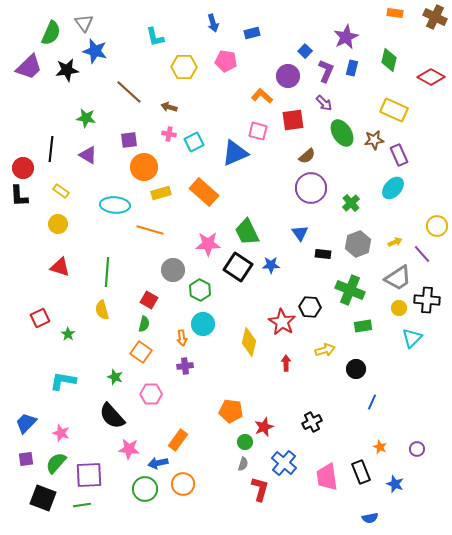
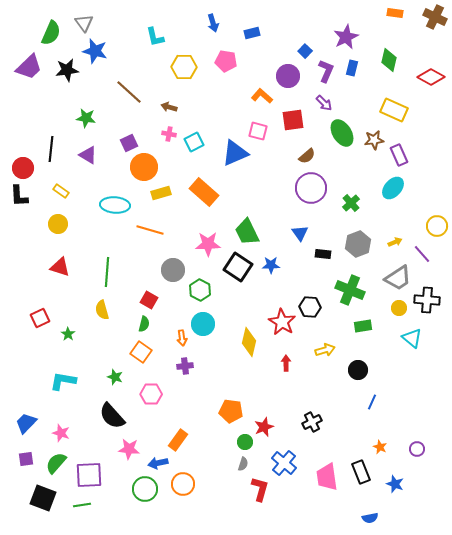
purple square at (129, 140): moved 3 px down; rotated 18 degrees counterclockwise
cyan triangle at (412, 338): rotated 35 degrees counterclockwise
black circle at (356, 369): moved 2 px right, 1 px down
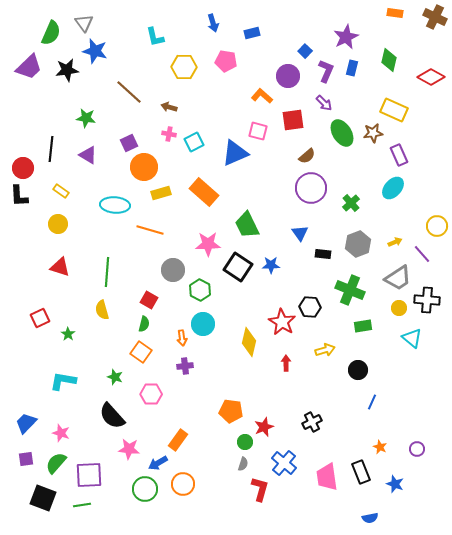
brown star at (374, 140): moved 1 px left, 7 px up
green trapezoid at (247, 232): moved 7 px up
blue arrow at (158, 463): rotated 18 degrees counterclockwise
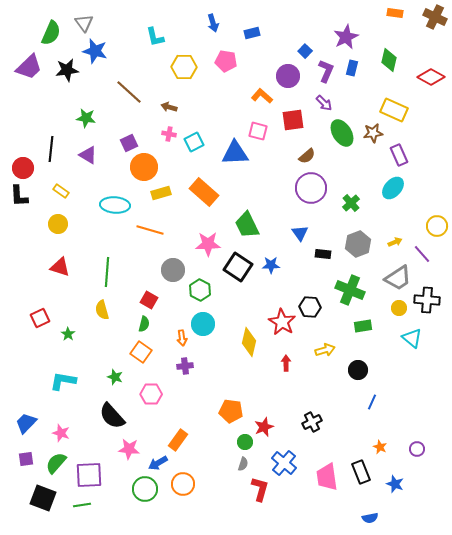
blue triangle at (235, 153): rotated 20 degrees clockwise
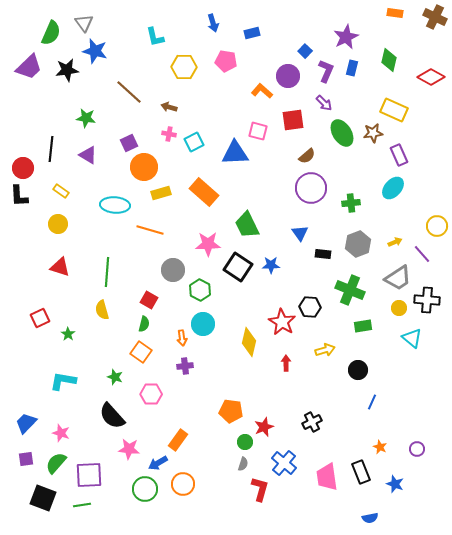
orange L-shape at (262, 96): moved 5 px up
green cross at (351, 203): rotated 36 degrees clockwise
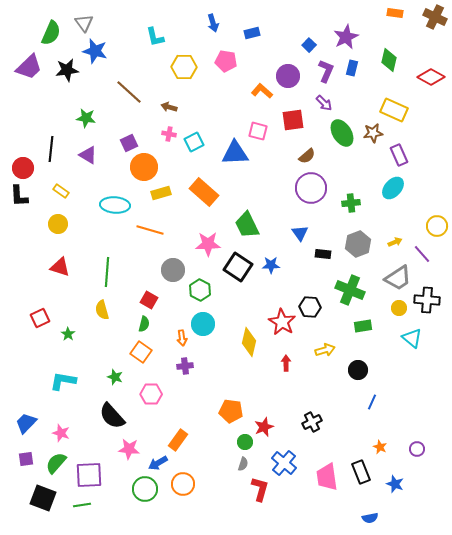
blue square at (305, 51): moved 4 px right, 6 px up
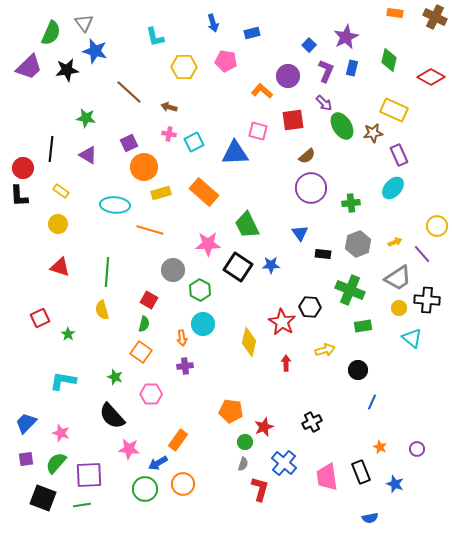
green ellipse at (342, 133): moved 7 px up
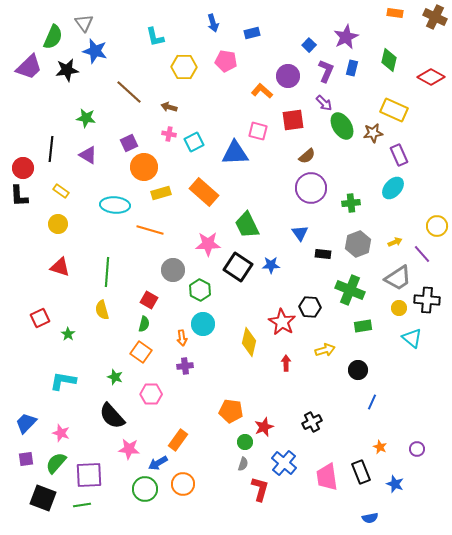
green semicircle at (51, 33): moved 2 px right, 4 px down
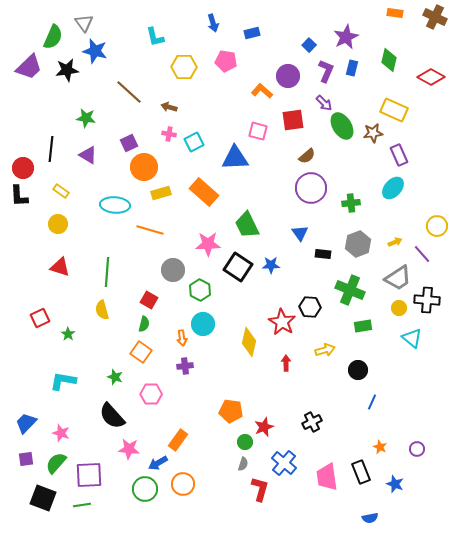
blue triangle at (235, 153): moved 5 px down
